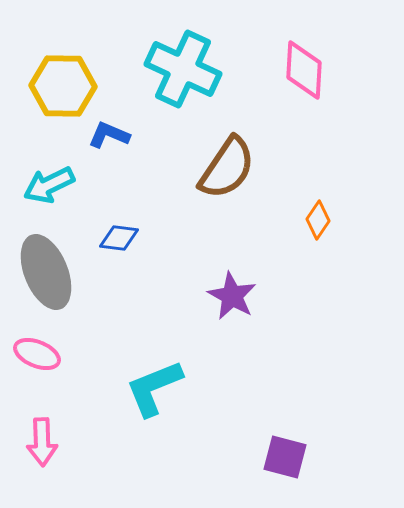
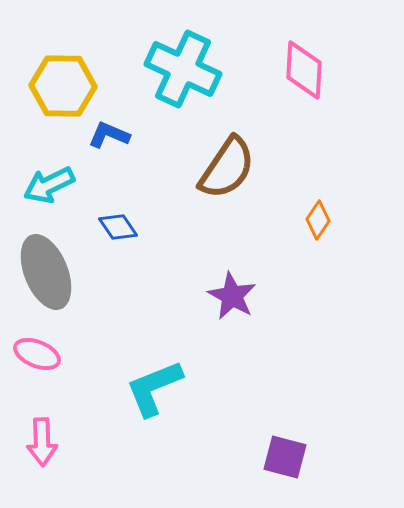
blue diamond: moved 1 px left, 11 px up; rotated 48 degrees clockwise
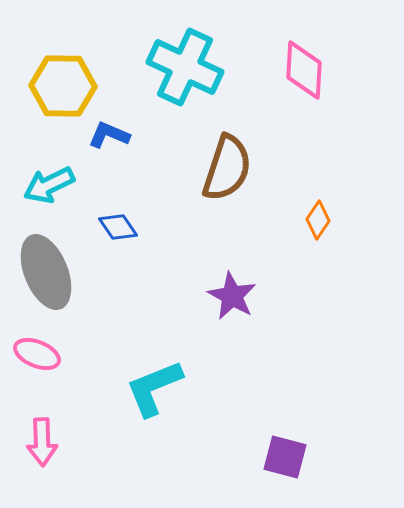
cyan cross: moved 2 px right, 2 px up
brown semicircle: rotated 16 degrees counterclockwise
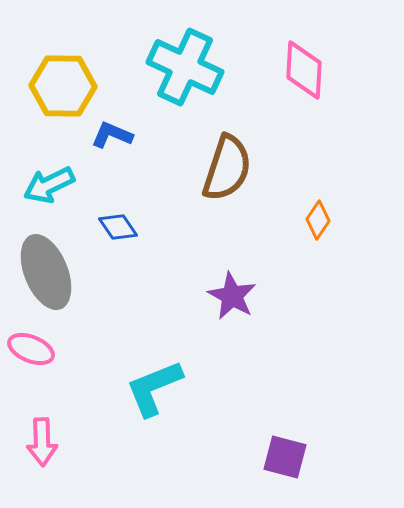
blue L-shape: moved 3 px right
pink ellipse: moved 6 px left, 5 px up
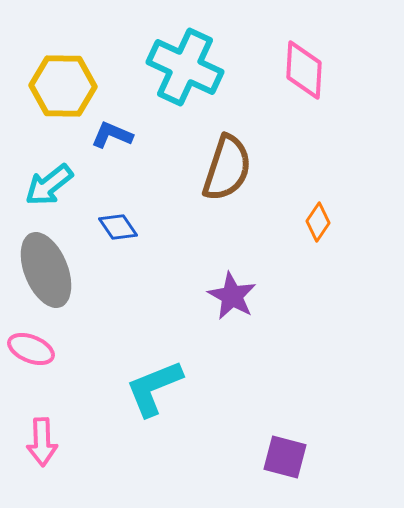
cyan arrow: rotated 12 degrees counterclockwise
orange diamond: moved 2 px down
gray ellipse: moved 2 px up
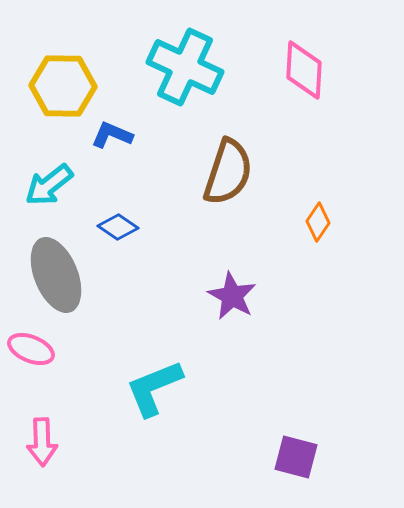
brown semicircle: moved 1 px right, 4 px down
blue diamond: rotated 21 degrees counterclockwise
gray ellipse: moved 10 px right, 5 px down
purple square: moved 11 px right
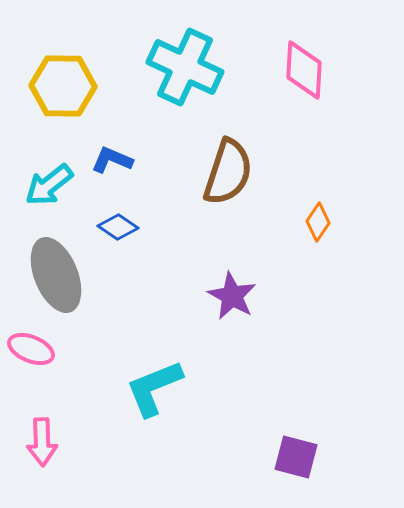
blue L-shape: moved 25 px down
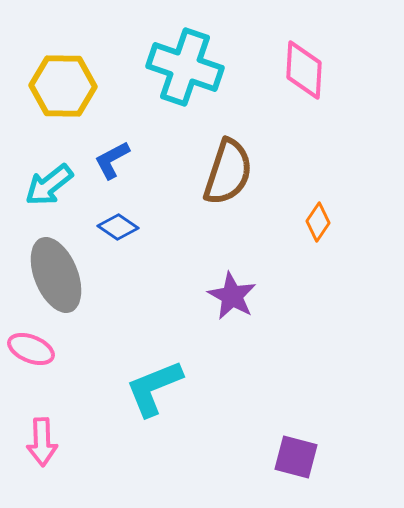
cyan cross: rotated 6 degrees counterclockwise
blue L-shape: rotated 51 degrees counterclockwise
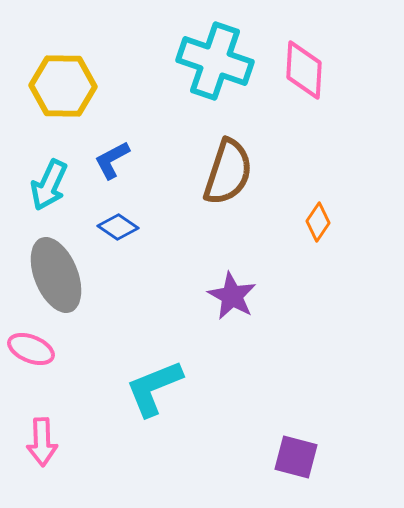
cyan cross: moved 30 px right, 6 px up
cyan arrow: rotated 27 degrees counterclockwise
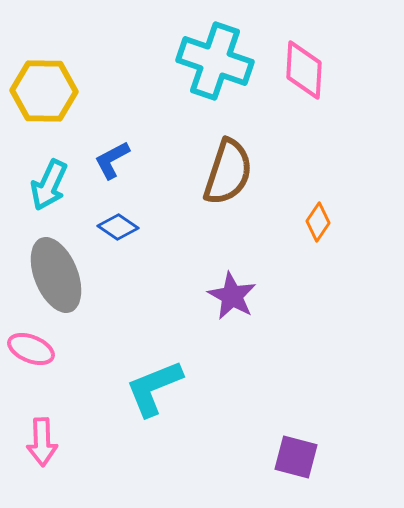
yellow hexagon: moved 19 px left, 5 px down
